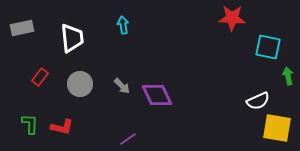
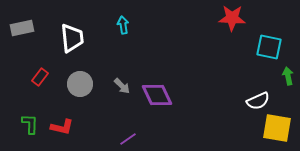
cyan square: moved 1 px right
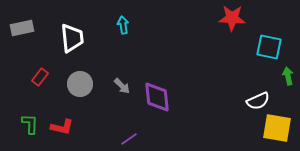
purple diamond: moved 2 px down; rotated 20 degrees clockwise
purple line: moved 1 px right
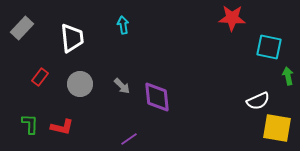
gray rectangle: rotated 35 degrees counterclockwise
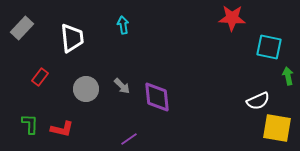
gray circle: moved 6 px right, 5 px down
red L-shape: moved 2 px down
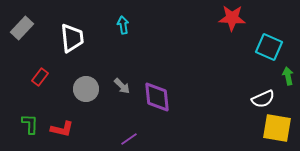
cyan square: rotated 12 degrees clockwise
white semicircle: moved 5 px right, 2 px up
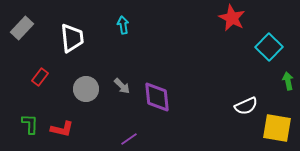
red star: rotated 24 degrees clockwise
cyan square: rotated 20 degrees clockwise
green arrow: moved 5 px down
white semicircle: moved 17 px left, 7 px down
